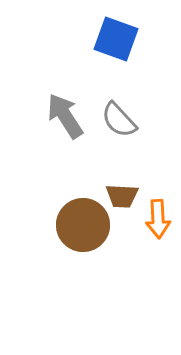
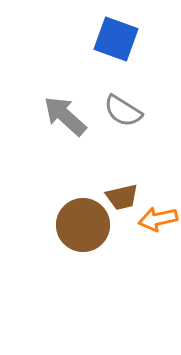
gray arrow: rotated 15 degrees counterclockwise
gray semicircle: moved 4 px right, 9 px up; rotated 15 degrees counterclockwise
brown trapezoid: moved 1 px down; rotated 16 degrees counterclockwise
orange arrow: rotated 81 degrees clockwise
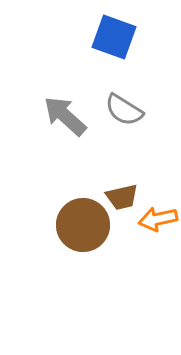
blue square: moved 2 px left, 2 px up
gray semicircle: moved 1 px right, 1 px up
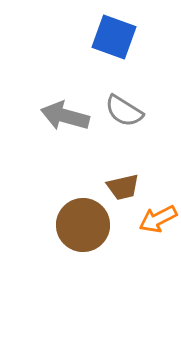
gray semicircle: moved 1 px down
gray arrow: rotated 27 degrees counterclockwise
brown trapezoid: moved 1 px right, 10 px up
orange arrow: rotated 15 degrees counterclockwise
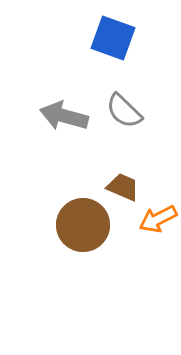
blue square: moved 1 px left, 1 px down
gray semicircle: rotated 12 degrees clockwise
gray arrow: moved 1 px left
brown trapezoid: rotated 144 degrees counterclockwise
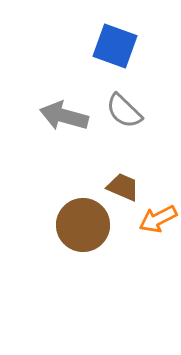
blue square: moved 2 px right, 8 px down
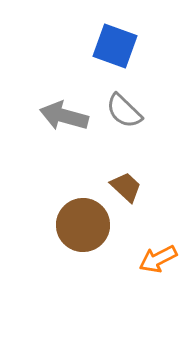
brown trapezoid: moved 3 px right; rotated 20 degrees clockwise
orange arrow: moved 40 px down
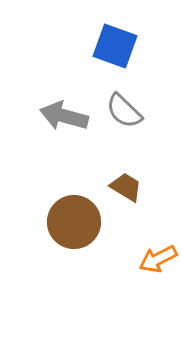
brown trapezoid: rotated 12 degrees counterclockwise
brown circle: moved 9 px left, 3 px up
